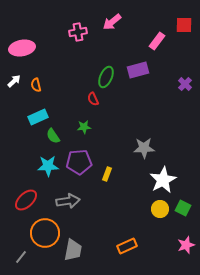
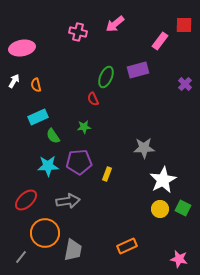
pink arrow: moved 3 px right, 2 px down
pink cross: rotated 24 degrees clockwise
pink rectangle: moved 3 px right
white arrow: rotated 16 degrees counterclockwise
pink star: moved 7 px left, 14 px down; rotated 30 degrees clockwise
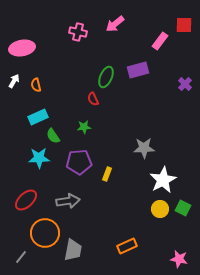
cyan star: moved 9 px left, 8 px up
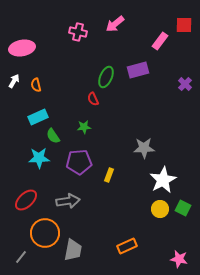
yellow rectangle: moved 2 px right, 1 px down
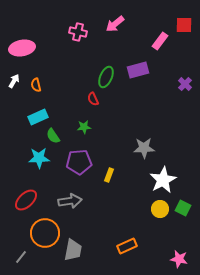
gray arrow: moved 2 px right
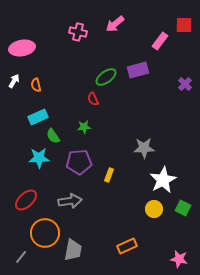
green ellipse: rotated 30 degrees clockwise
yellow circle: moved 6 px left
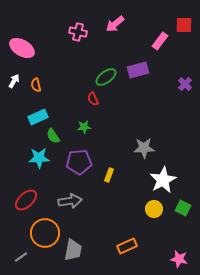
pink ellipse: rotated 40 degrees clockwise
gray line: rotated 16 degrees clockwise
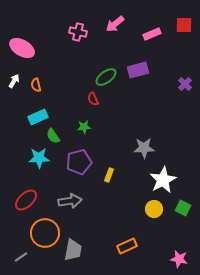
pink rectangle: moved 8 px left, 7 px up; rotated 30 degrees clockwise
purple pentagon: rotated 10 degrees counterclockwise
